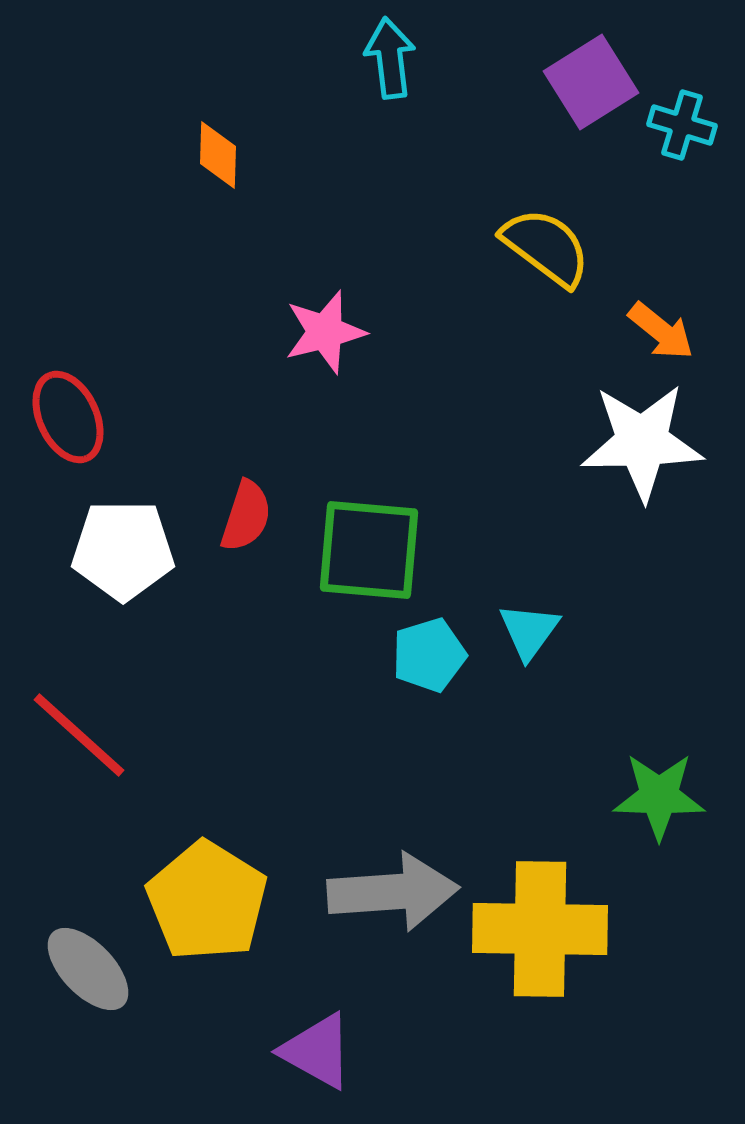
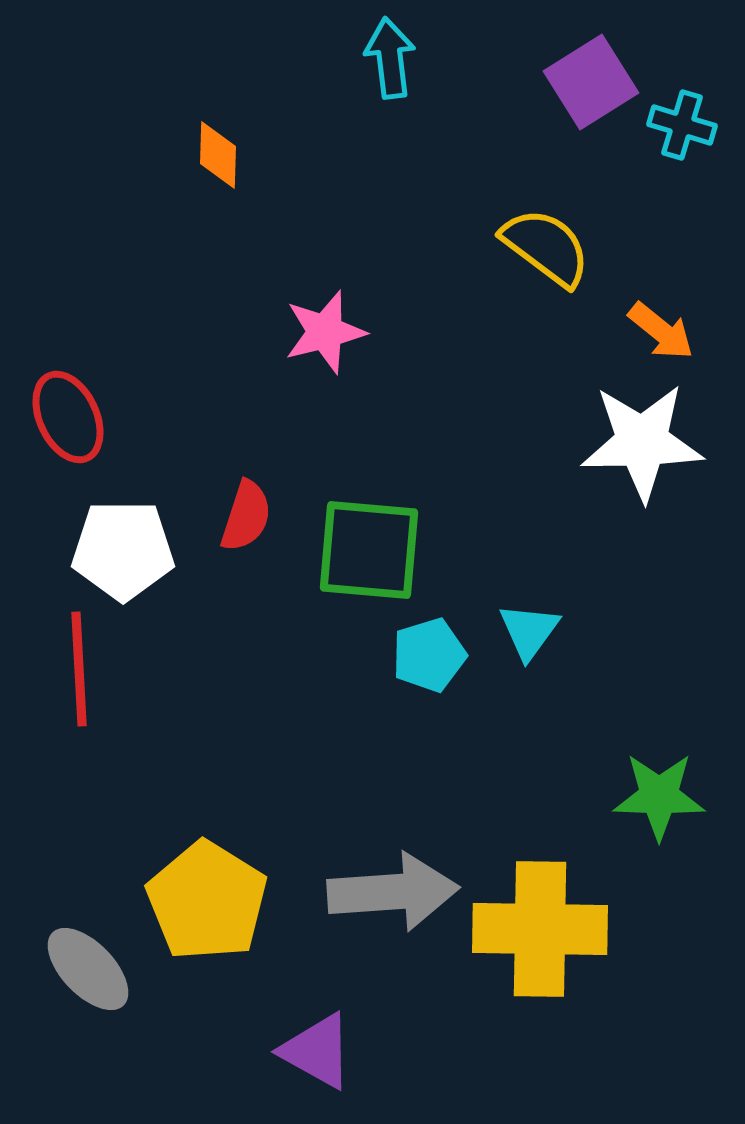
red line: moved 66 px up; rotated 45 degrees clockwise
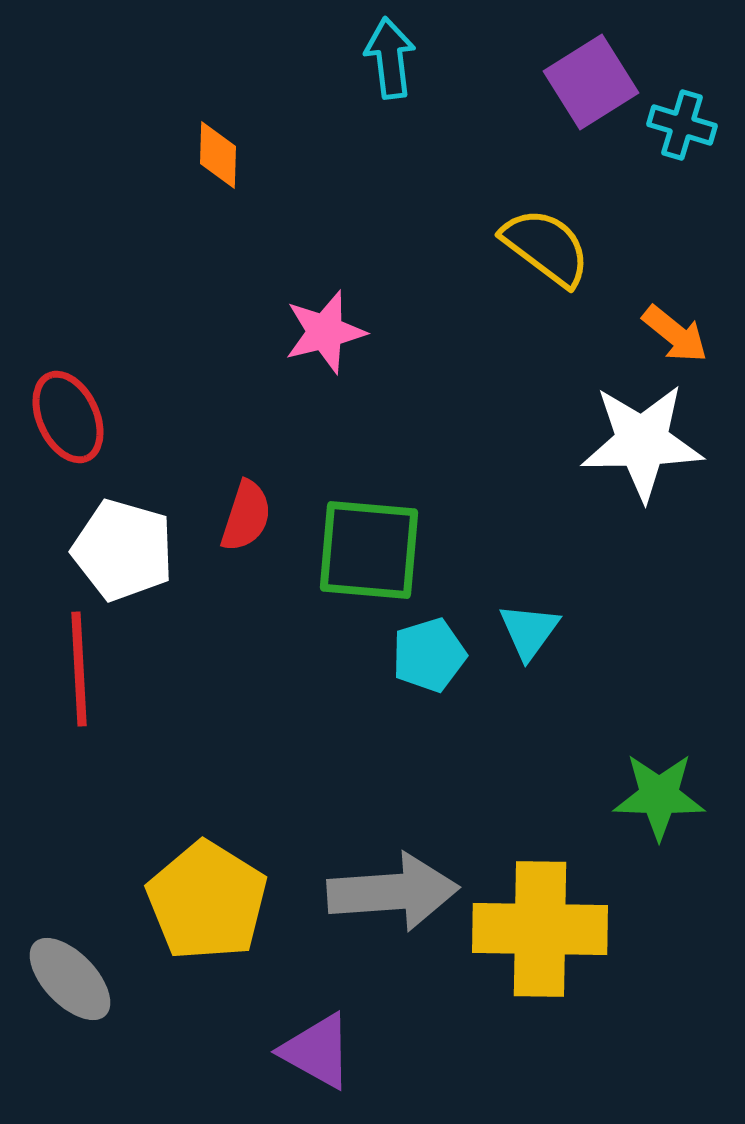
orange arrow: moved 14 px right, 3 px down
white pentagon: rotated 16 degrees clockwise
gray ellipse: moved 18 px left, 10 px down
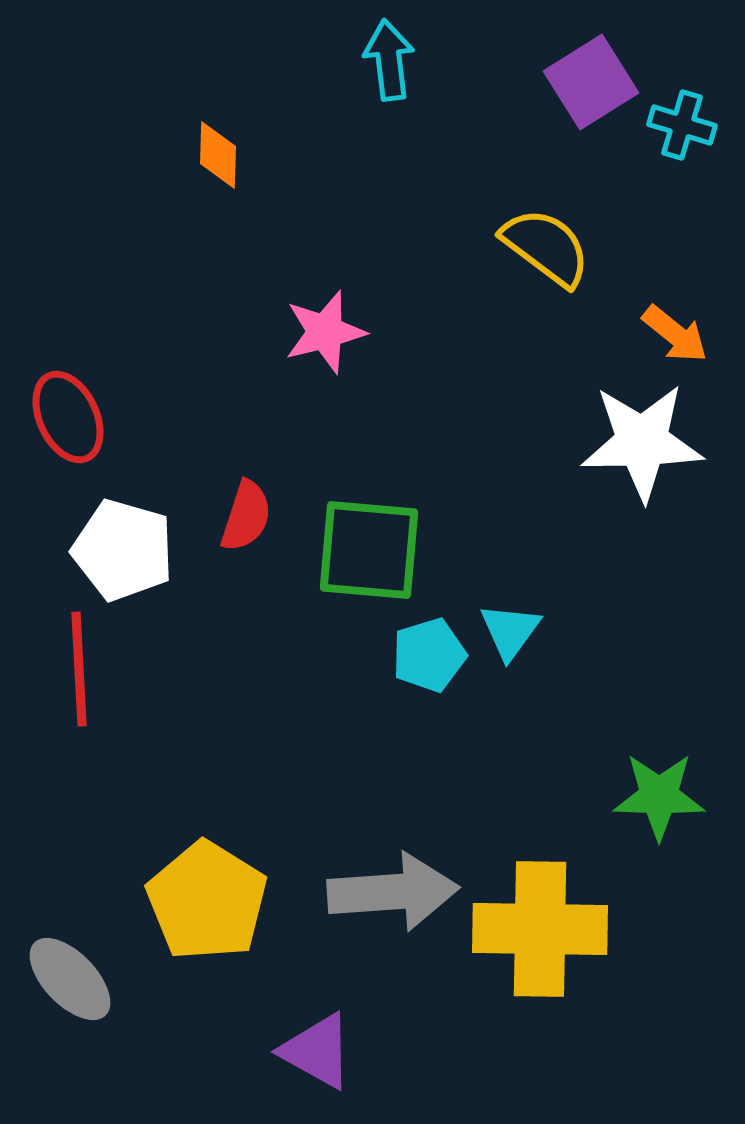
cyan arrow: moved 1 px left, 2 px down
cyan triangle: moved 19 px left
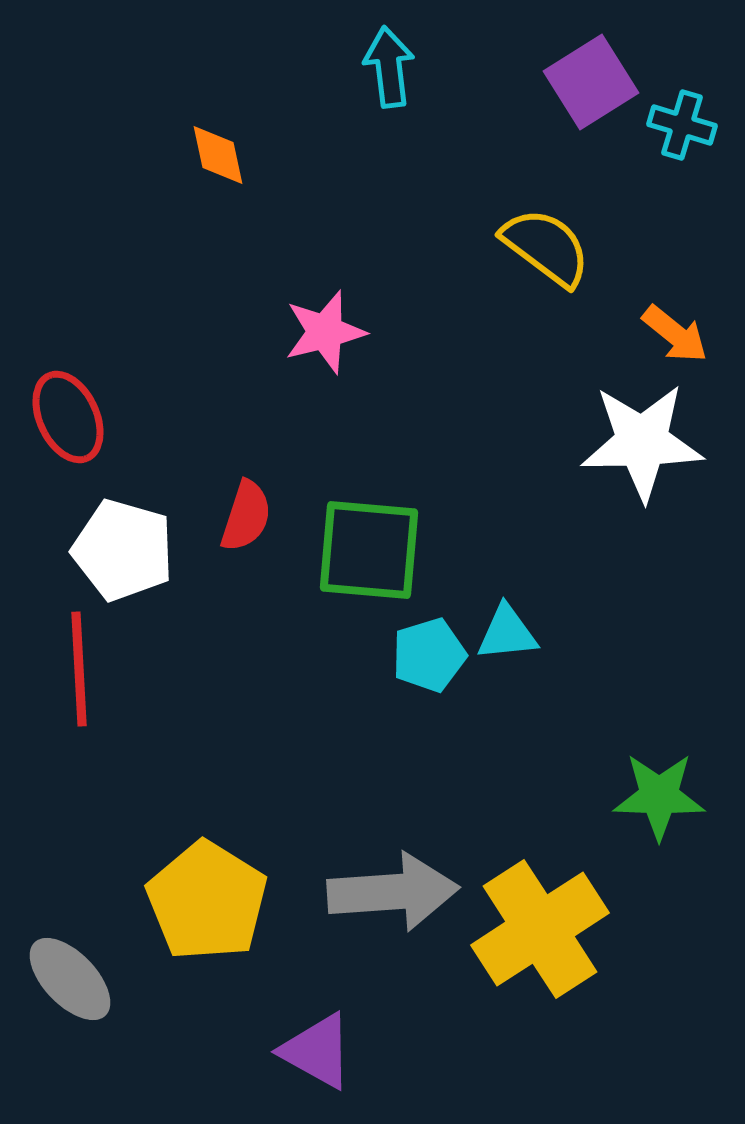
cyan arrow: moved 7 px down
orange diamond: rotated 14 degrees counterclockwise
cyan triangle: moved 3 px left, 2 px down; rotated 48 degrees clockwise
yellow cross: rotated 34 degrees counterclockwise
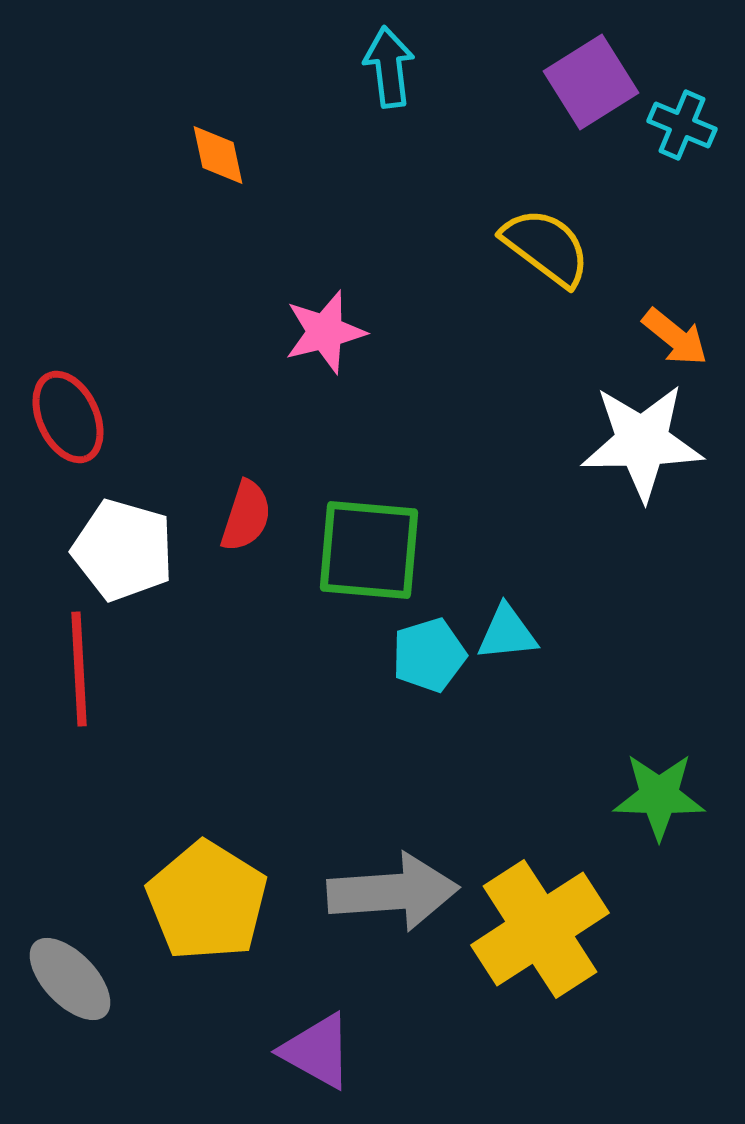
cyan cross: rotated 6 degrees clockwise
orange arrow: moved 3 px down
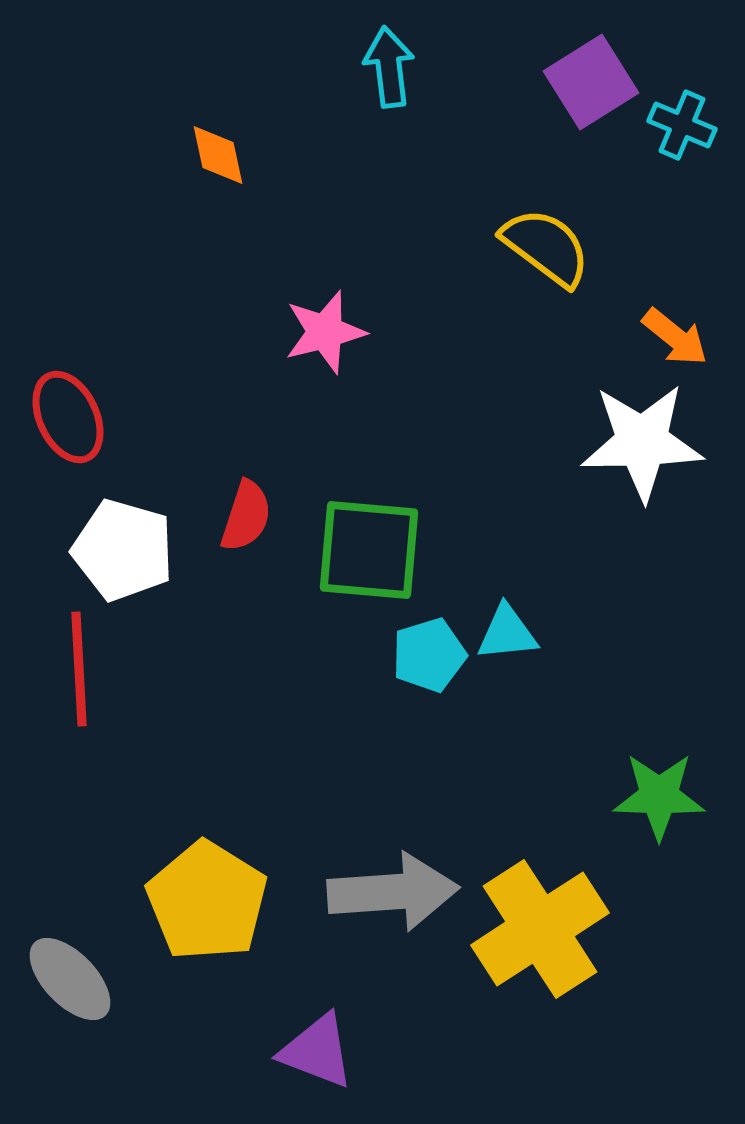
purple triangle: rotated 8 degrees counterclockwise
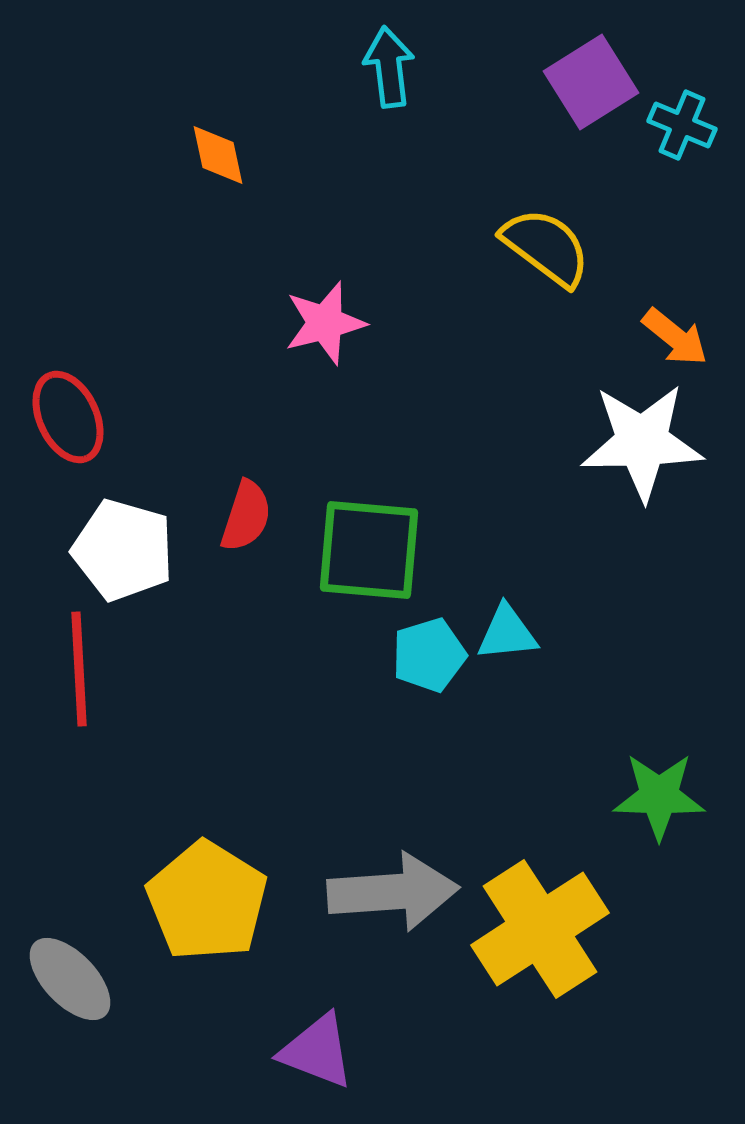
pink star: moved 9 px up
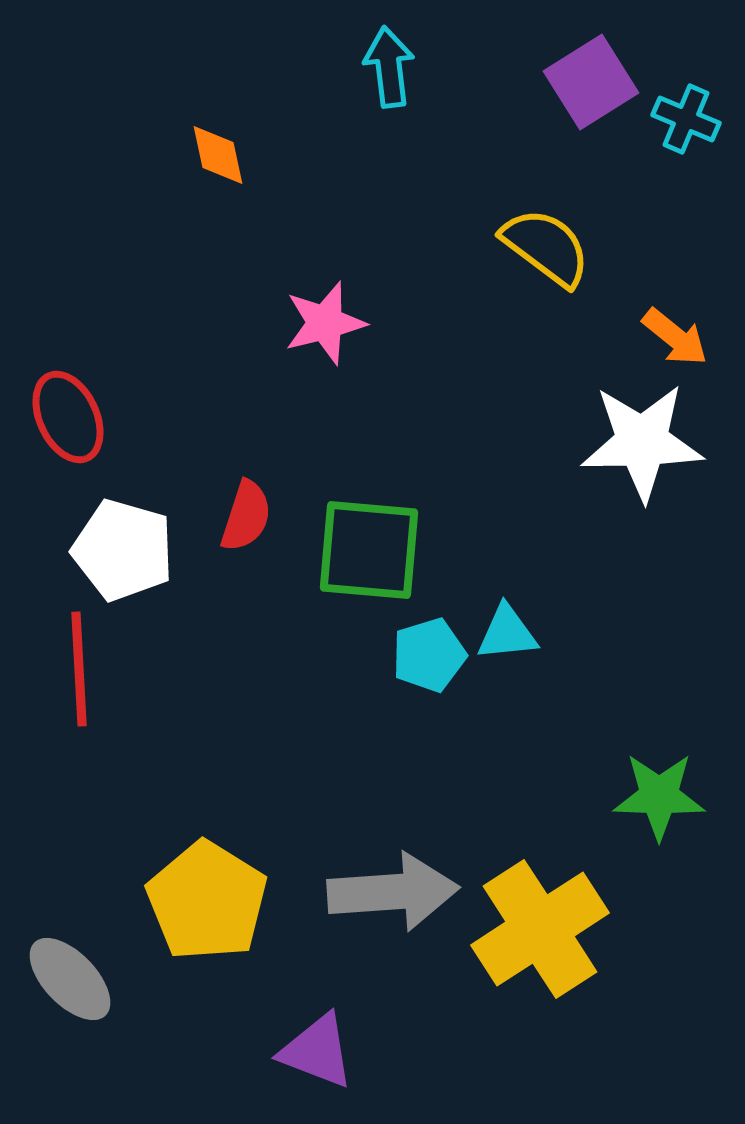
cyan cross: moved 4 px right, 6 px up
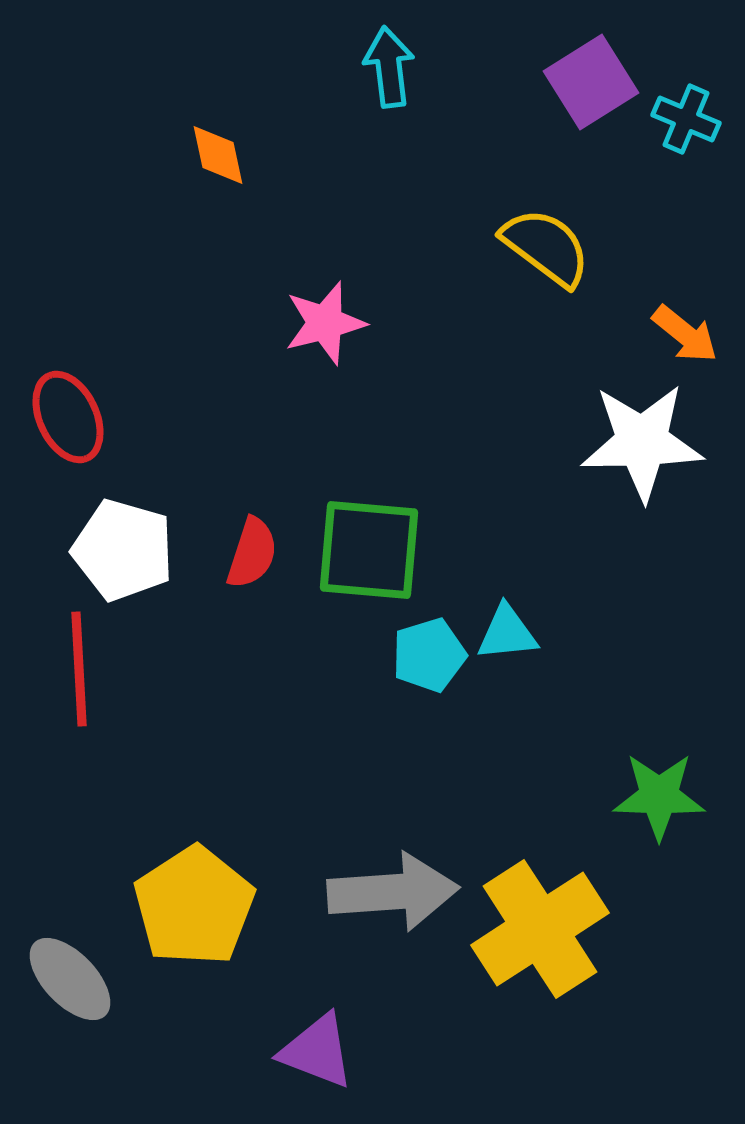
orange arrow: moved 10 px right, 3 px up
red semicircle: moved 6 px right, 37 px down
yellow pentagon: moved 13 px left, 5 px down; rotated 7 degrees clockwise
